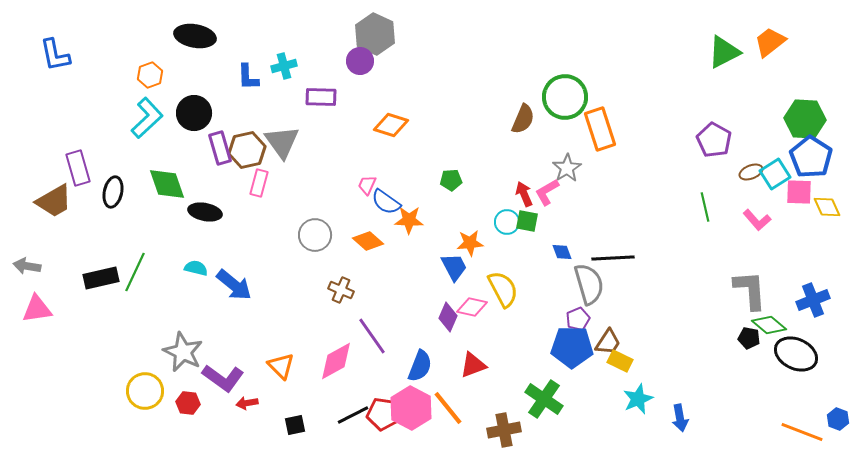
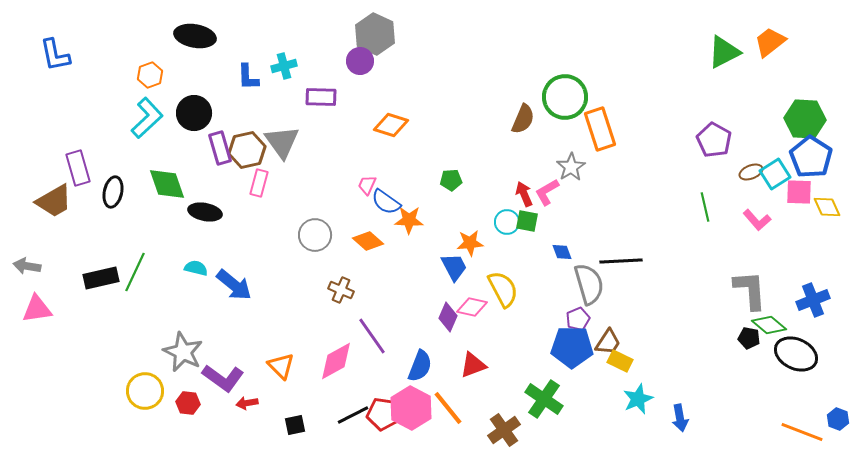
gray star at (567, 168): moved 4 px right, 1 px up
black line at (613, 258): moved 8 px right, 3 px down
brown cross at (504, 430): rotated 24 degrees counterclockwise
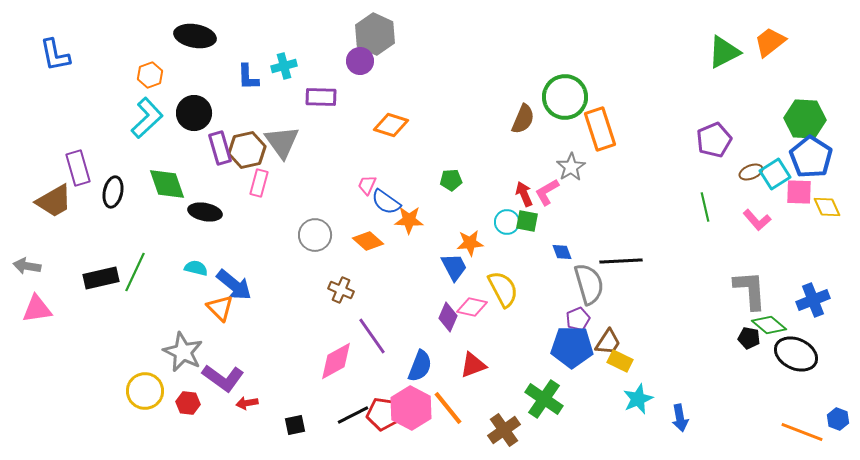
purple pentagon at (714, 140): rotated 20 degrees clockwise
orange triangle at (281, 366): moved 61 px left, 58 px up
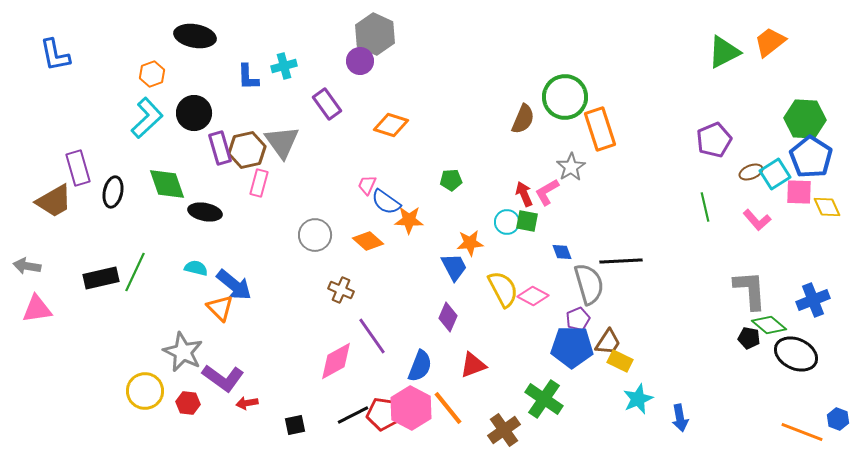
orange hexagon at (150, 75): moved 2 px right, 1 px up
purple rectangle at (321, 97): moved 6 px right, 7 px down; rotated 52 degrees clockwise
pink diamond at (472, 307): moved 61 px right, 11 px up; rotated 16 degrees clockwise
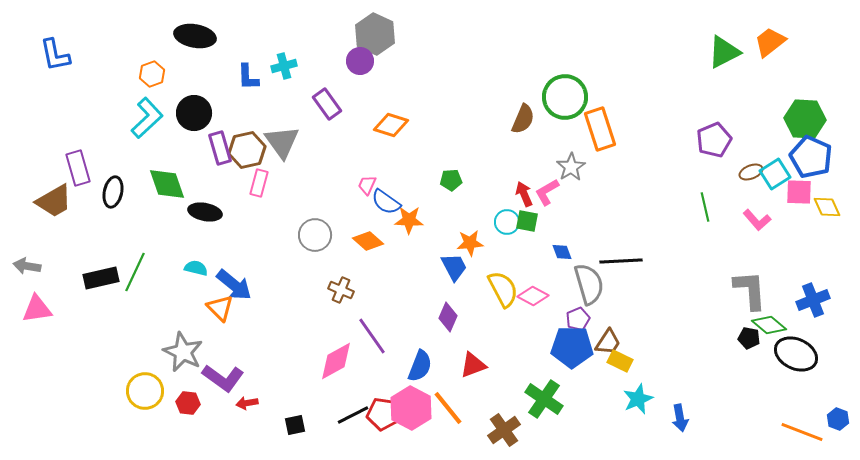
blue pentagon at (811, 157): rotated 9 degrees counterclockwise
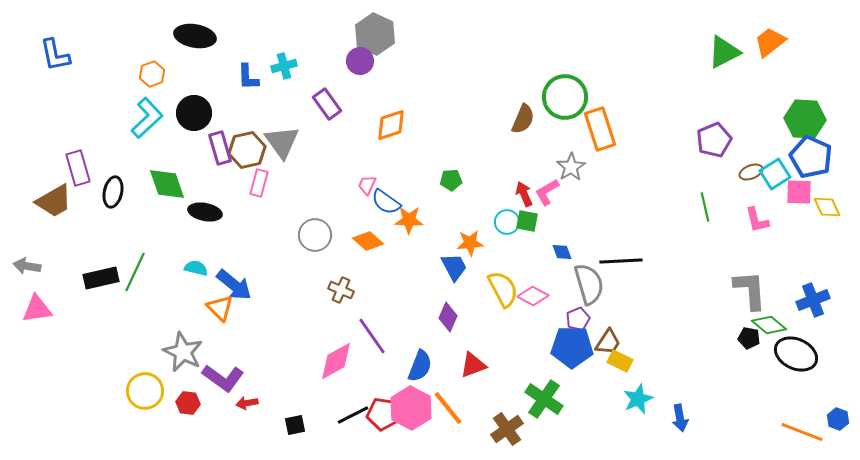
orange diamond at (391, 125): rotated 36 degrees counterclockwise
pink L-shape at (757, 220): rotated 28 degrees clockwise
brown cross at (504, 430): moved 3 px right, 1 px up
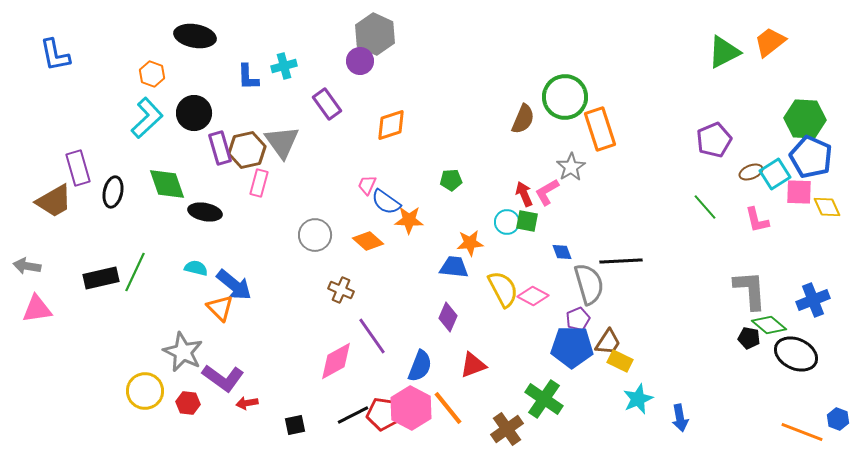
orange hexagon at (152, 74): rotated 20 degrees counterclockwise
green line at (705, 207): rotated 28 degrees counterclockwise
blue trapezoid at (454, 267): rotated 56 degrees counterclockwise
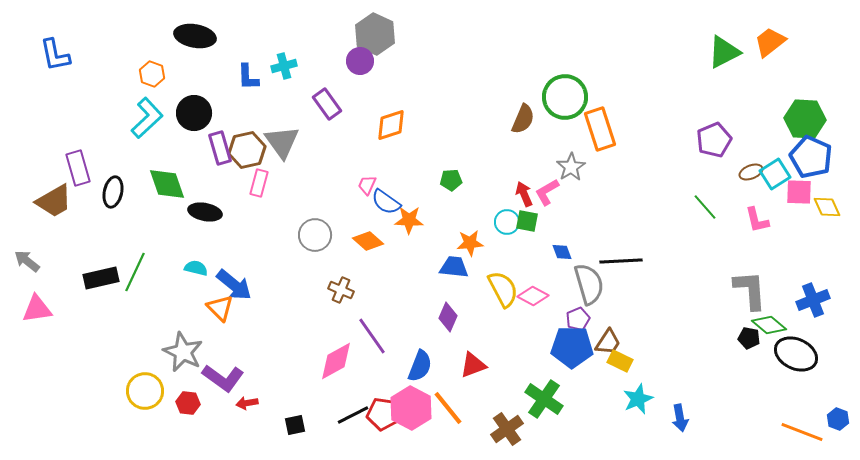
gray arrow at (27, 266): moved 5 px up; rotated 28 degrees clockwise
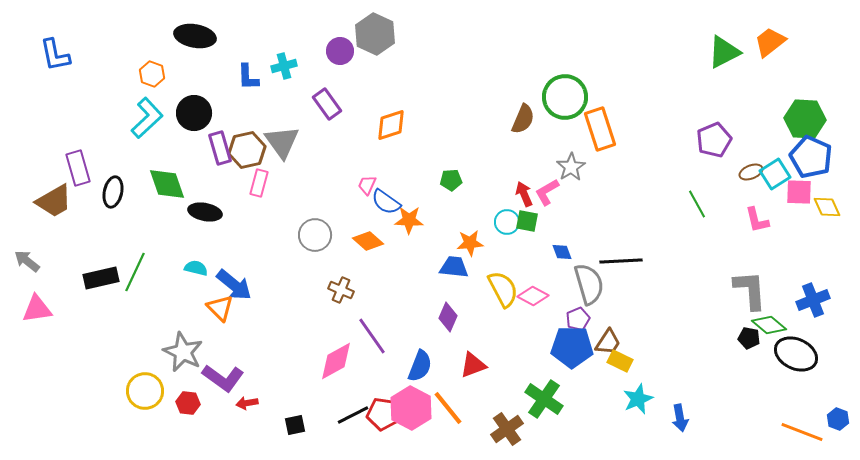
purple circle at (360, 61): moved 20 px left, 10 px up
green line at (705, 207): moved 8 px left, 3 px up; rotated 12 degrees clockwise
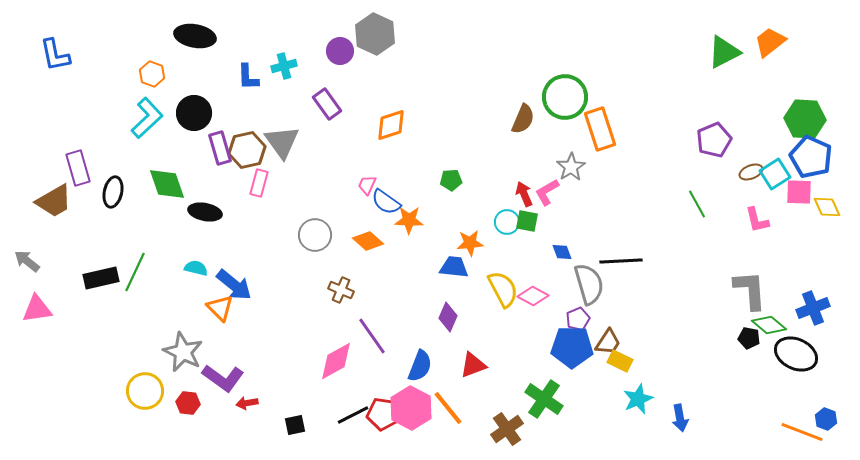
blue cross at (813, 300): moved 8 px down
blue hexagon at (838, 419): moved 12 px left
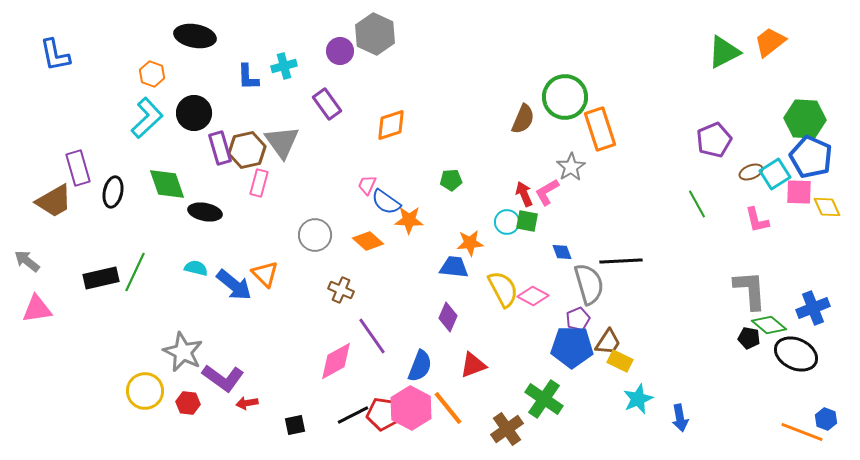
orange triangle at (220, 308): moved 45 px right, 34 px up
